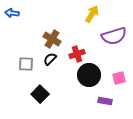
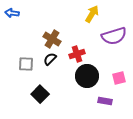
black circle: moved 2 px left, 1 px down
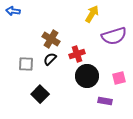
blue arrow: moved 1 px right, 2 px up
brown cross: moved 1 px left
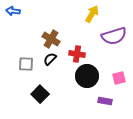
red cross: rotated 28 degrees clockwise
